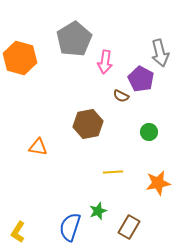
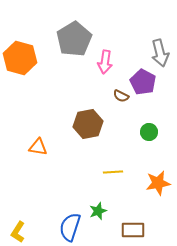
purple pentagon: moved 2 px right, 3 px down
brown rectangle: moved 4 px right, 3 px down; rotated 60 degrees clockwise
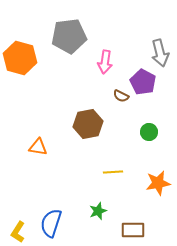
gray pentagon: moved 5 px left, 3 px up; rotated 24 degrees clockwise
blue semicircle: moved 19 px left, 4 px up
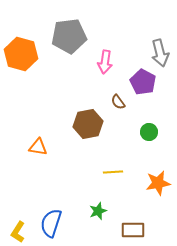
orange hexagon: moved 1 px right, 4 px up
brown semicircle: moved 3 px left, 6 px down; rotated 28 degrees clockwise
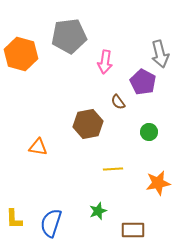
gray arrow: moved 1 px down
yellow line: moved 3 px up
yellow L-shape: moved 4 px left, 13 px up; rotated 35 degrees counterclockwise
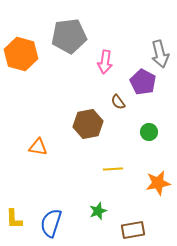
brown rectangle: rotated 10 degrees counterclockwise
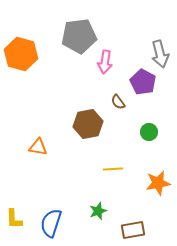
gray pentagon: moved 10 px right
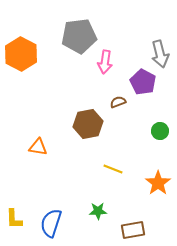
orange hexagon: rotated 12 degrees clockwise
brown semicircle: rotated 105 degrees clockwise
green circle: moved 11 px right, 1 px up
yellow line: rotated 24 degrees clockwise
orange star: rotated 25 degrees counterclockwise
green star: rotated 18 degrees clockwise
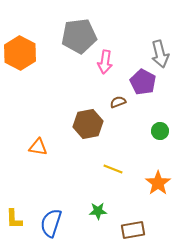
orange hexagon: moved 1 px left, 1 px up
